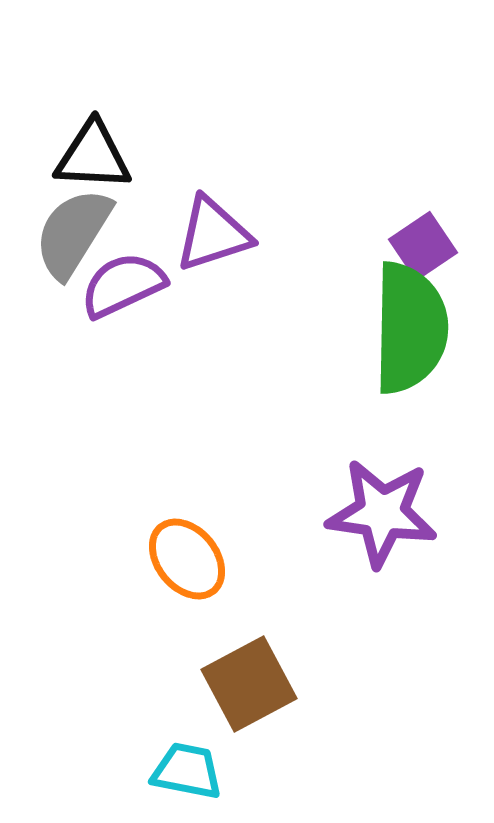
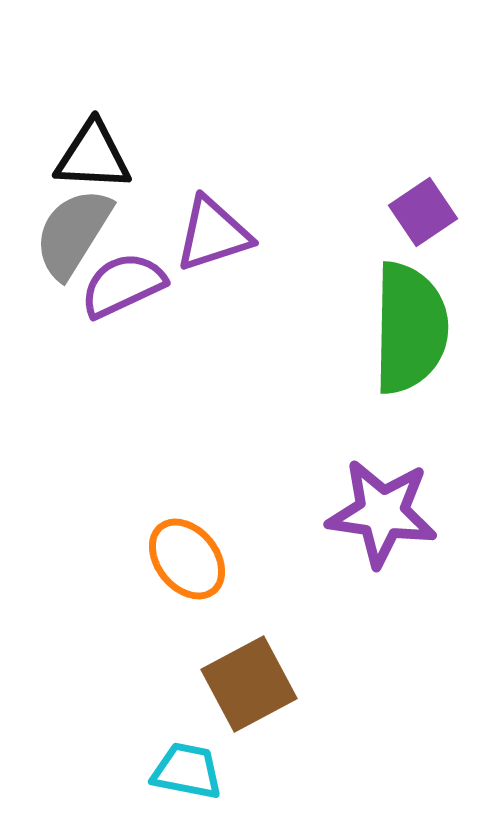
purple square: moved 34 px up
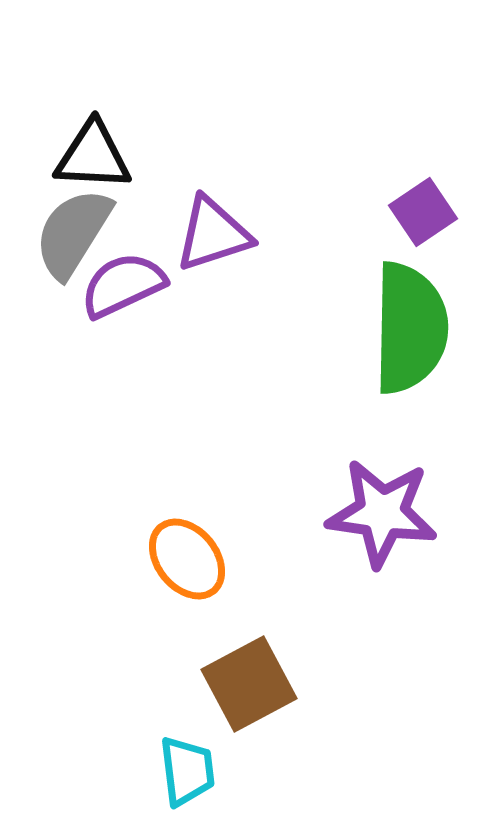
cyan trapezoid: rotated 72 degrees clockwise
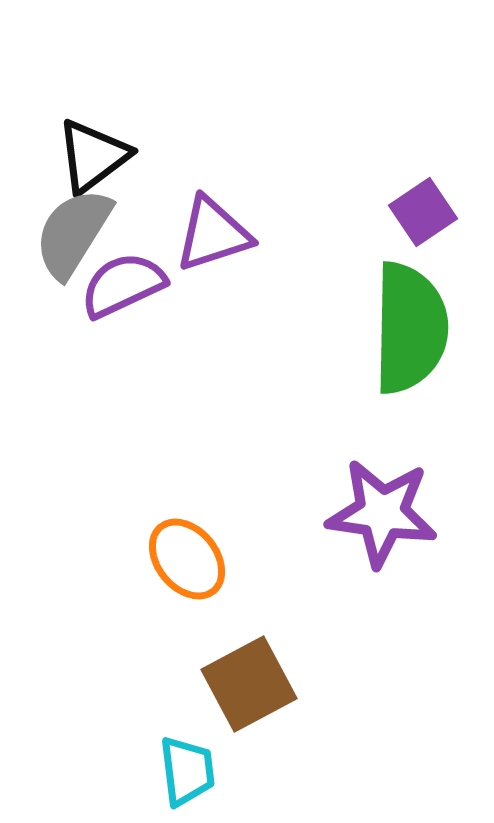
black triangle: rotated 40 degrees counterclockwise
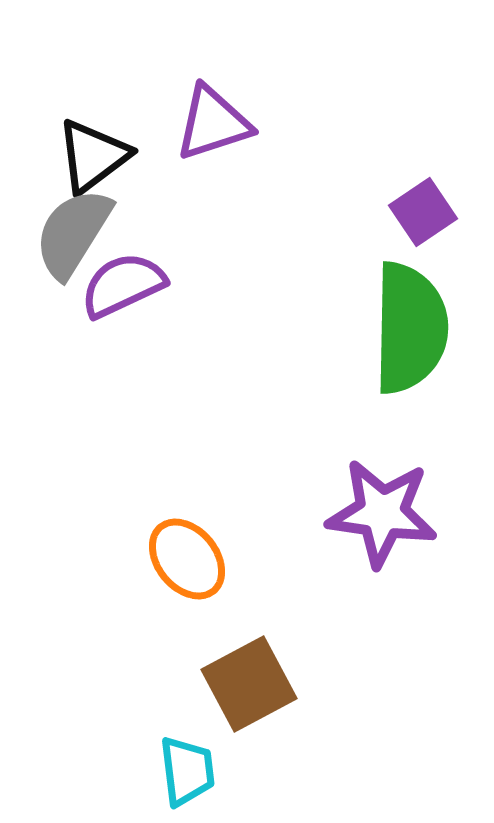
purple triangle: moved 111 px up
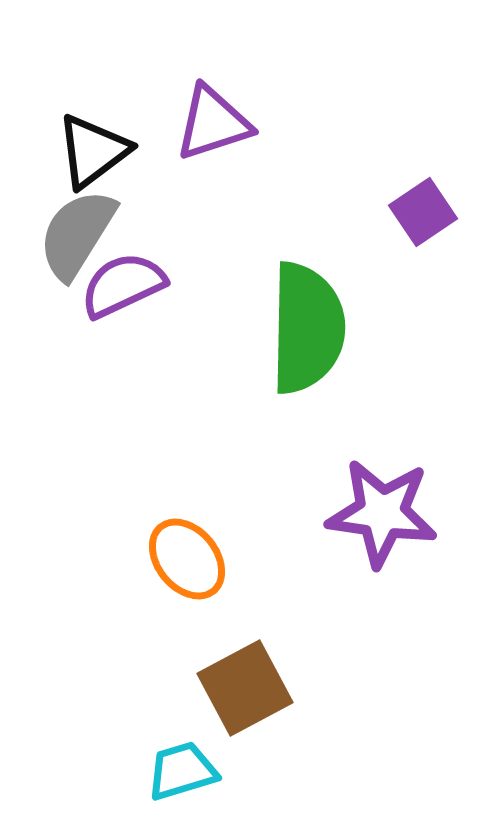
black triangle: moved 5 px up
gray semicircle: moved 4 px right, 1 px down
green semicircle: moved 103 px left
brown square: moved 4 px left, 4 px down
cyan trapezoid: moved 5 px left; rotated 100 degrees counterclockwise
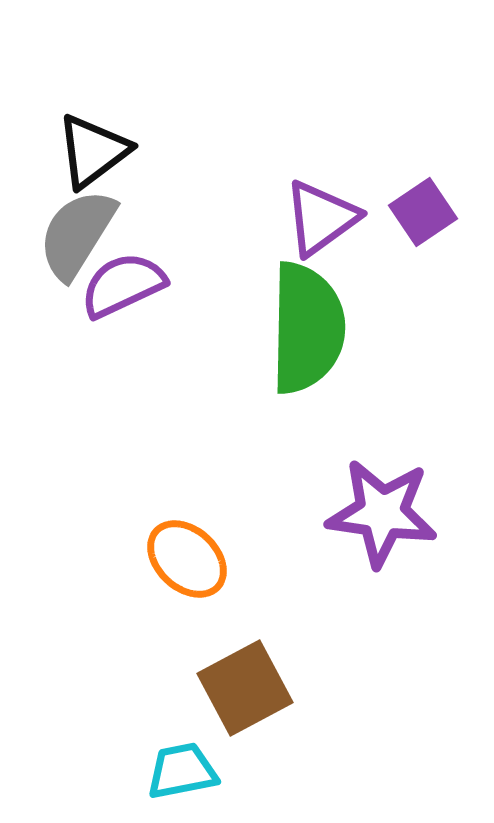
purple triangle: moved 108 px right, 95 px down; rotated 18 degrees counterclockwise
orange ellipse: rotated 8 degrees counterclockwise
cyan trapezoid: rotated 6 degrees clockwise
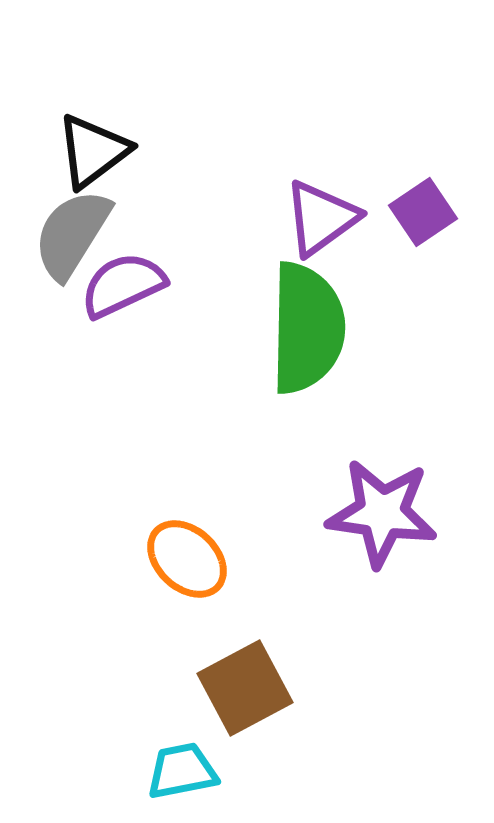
gray semicircle: moved 5 px left
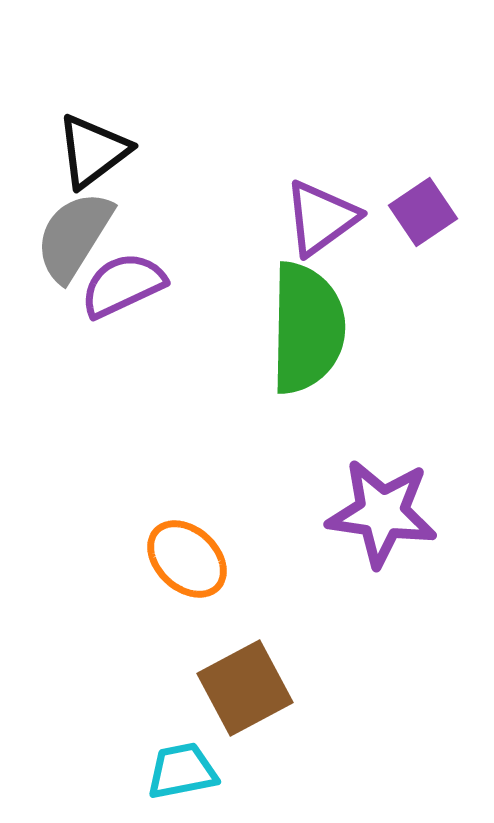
gray semicircle: moved 2 px right, 2 px down
